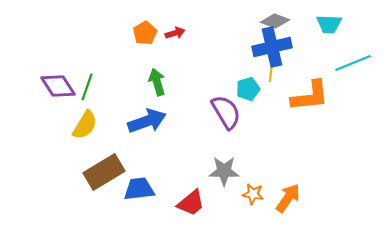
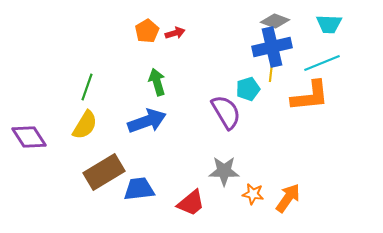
orange pentagon: moved 2 px right, 2 px up
cyan line: moved 31 px left
purple diamond: moved 29 px left, 51 px down
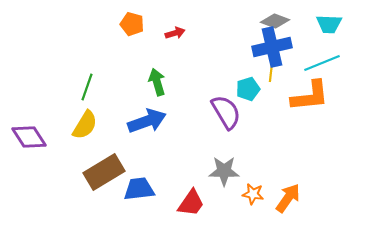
orange pentagon: moved 15 px left, 7 px up; rotated 25 degrees counterclockwise
red trapezoid: rotated 16 degrees counterclockwise
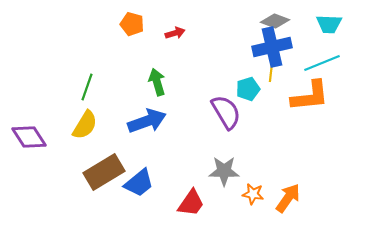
blue trapezoid: moved 6 px up; rotated 148 degrees clockwise
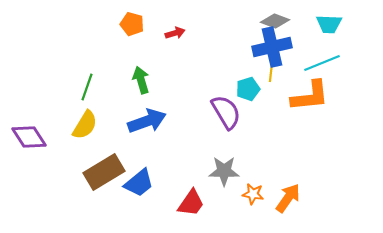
green arrow: moved 16 px left, 2 px up
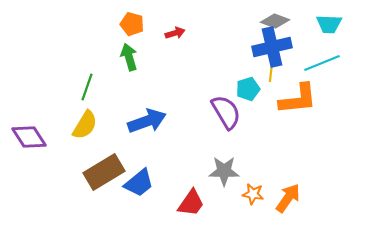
green arrow: moved 12 px left, 23 px up
orange L-shape: moved 12 px left, 3 px down
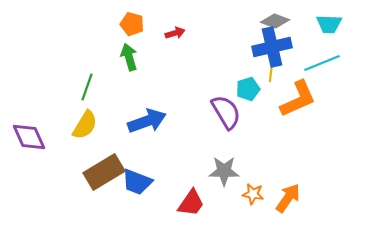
orange L-shape: rotated 18 degrees counterclockwise
purple diamond: rotated 9 degrees clockwise
blue trapezoid: moved 2 px left, 1 px up; rotated 60 degrees clockwise
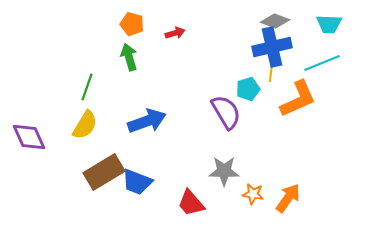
red trapezoid: rotated 104 degrees clockwise
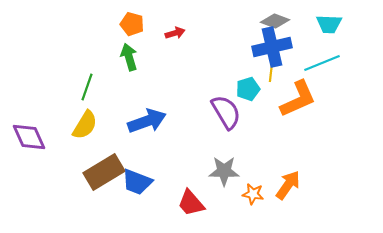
orange arrow: moved 13 px up
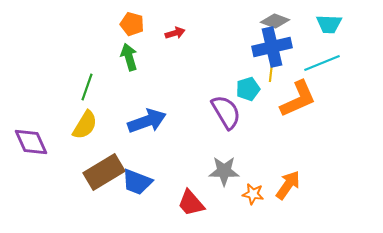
purple diamond: moved 2 px right, 5 px down
